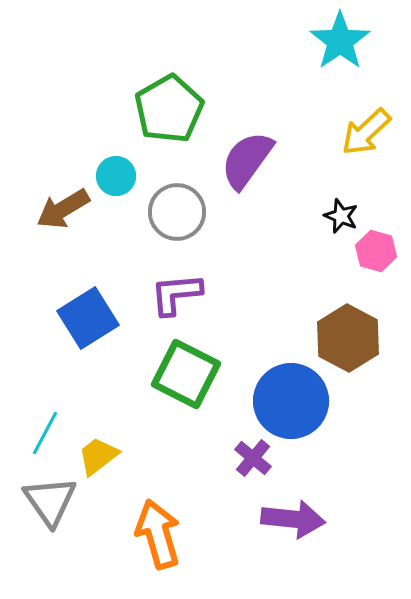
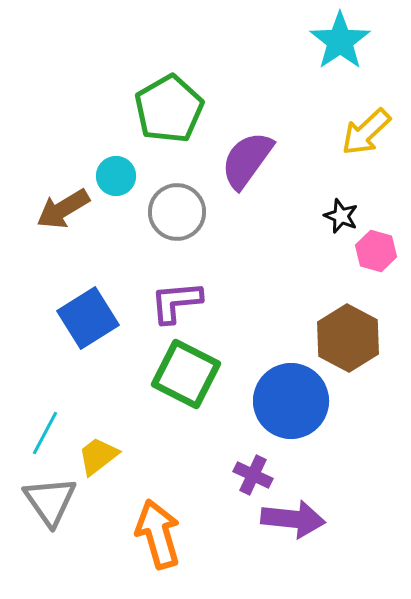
purple L-shape: moved 8 px down
purple cross: moved 17 px down; rotated 15 degrees counterclockwise
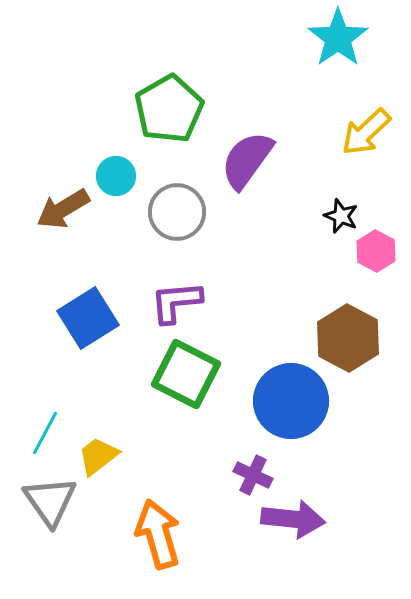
cyan star: moved 2 px left, 3 px up
pink hexagon: rotated 12 degrees clockwise
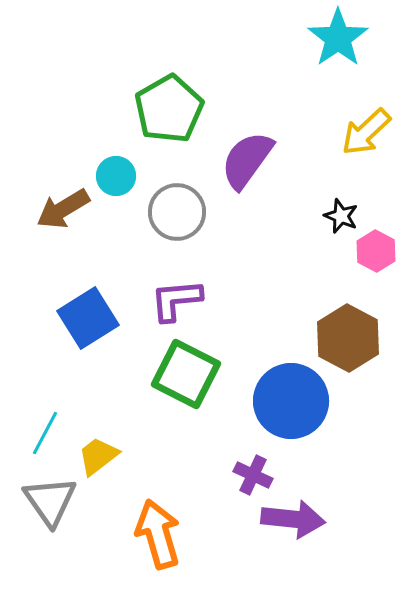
purple L-shape: moved 2 px up
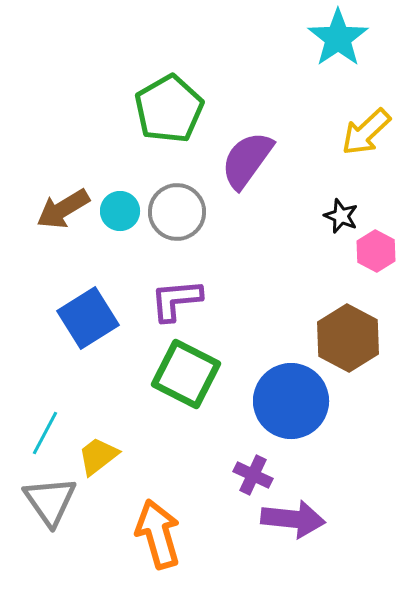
cyan circle: moved 4 px right, 35 px down
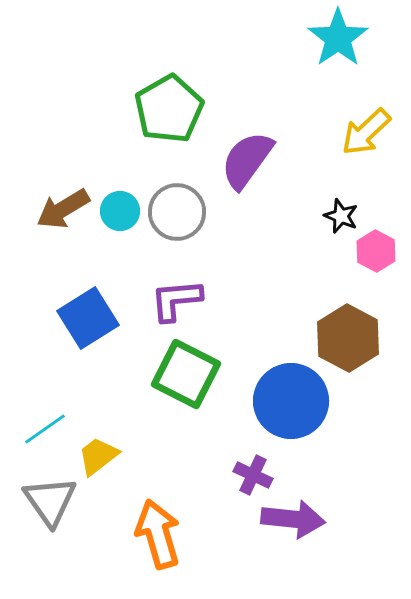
cyan line: moved 4 px up; rotated 27 degrees clockwise
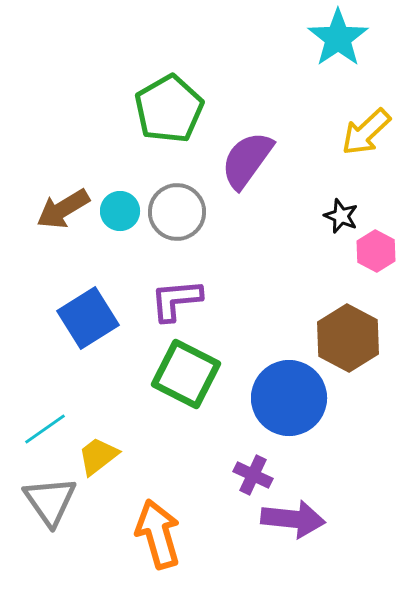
blue circle: moved 2 px left, 3 px up
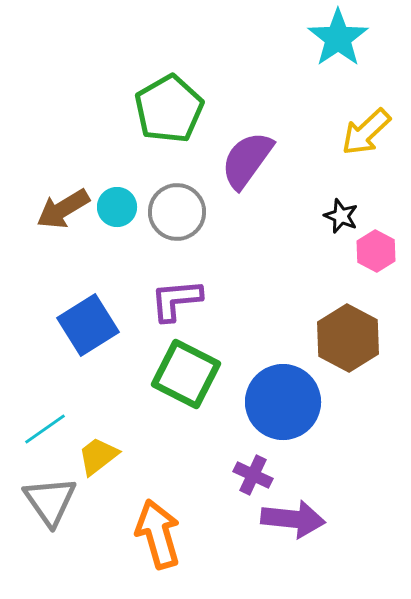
cyan circle: moved 3 px left, 4 px up
blue square: moved 7 px down
blue circle: moved 6 px left, 4 px down
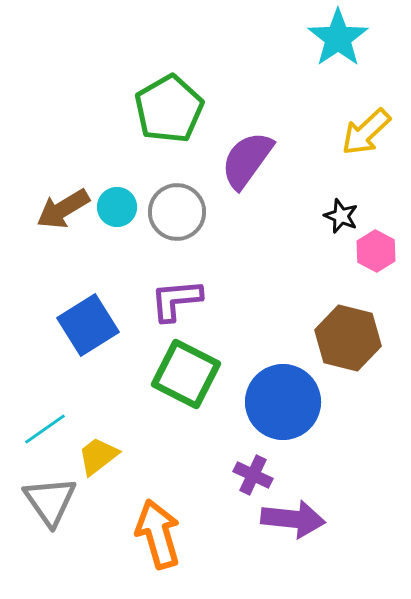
brown hexagon: rotated 14 degrees counterclockwise
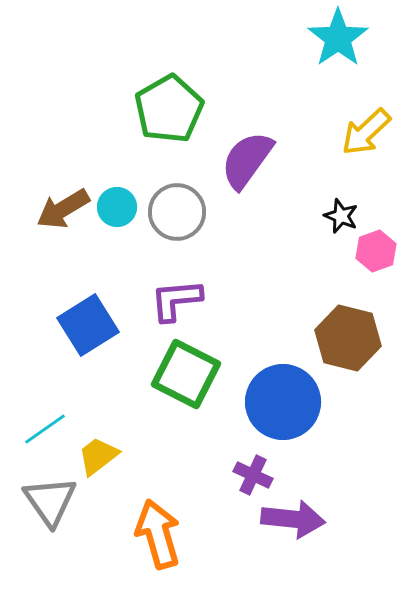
pink hexagon: rotated 12 degrees clockwise
